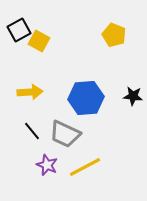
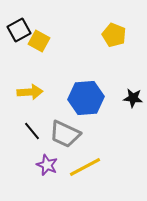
black star: moved 2 px down
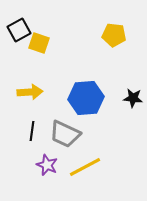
yellow pentagon: rotated 15 degrees counterclockwise
yellow square: moved 2 px down; rotated 10 degrees counterclockwise
black line: rotated 48 degrees clockwise
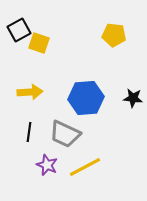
black line: moved 3 px left, 1 px down
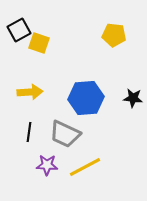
purple star: rotated 20 degrees counterclockwise
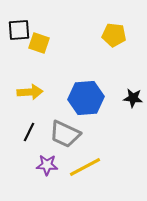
black square: rotated 25 degrees clockwise
black line: rotated 18 degrees clockwise
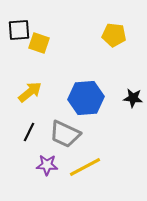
yellow arrow: rotated 35 degrees counterclockwise
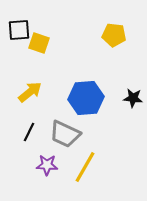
yellow line: rotated 32 degrees counterclockwise
